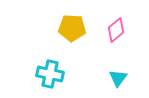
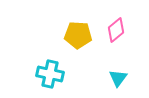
yellow pentagon: moved 6 px right, 7 px down
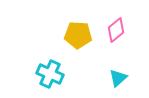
cyan cross: rotated 12 degrees clockwise
cyan triangle: rotated 12 degrees clockwise
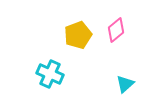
yellow pentagon: rotated 24 degrees counterclockwise
cyan triangle: moved 7 px right, 6 px down
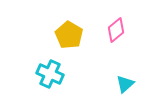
yellow pentagon: moved 9 px left; rotated 20 degrees counterclockwise
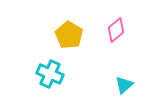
cyan triangle: moved 1 px left, 1 px down
